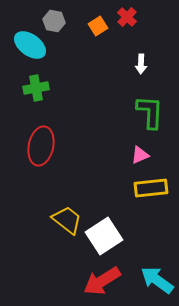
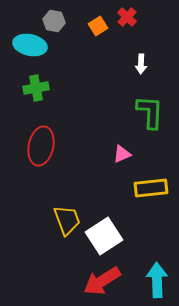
cyan ellipse: rotated 24 degrees counterclockwise
pink triangle: moved 18 px left, 1 px up
yellow trapezoid: rotated 32 degrees clockwise
cyan arrow: rotated 52 degrees clockwise
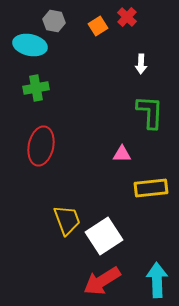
pink triangle: rotated 24 degrees clockwise
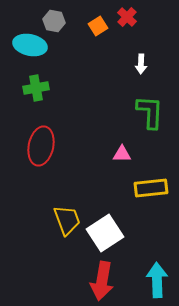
white square: moved 1 px right, 3 px up
red arrow: rotated 48 degrees counterclockwise
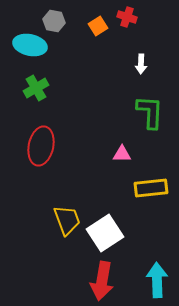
red cross: rotated 24 degrees counterclockwise
green cross: rotated 20 degrees counterclockwise
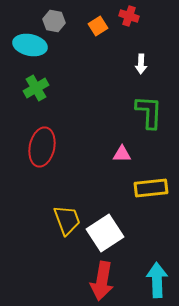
red cross: moved 2 px right, 1 px up
green L-shape: moved 1 px left
red ellipse: moved 1 px right, 1 px down
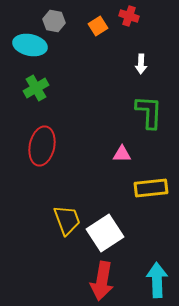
red ellipse: moved 1 px up
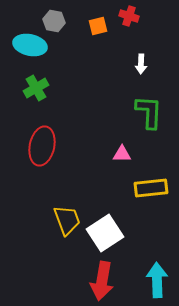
orange square: rotated 18 degrees clockwise
